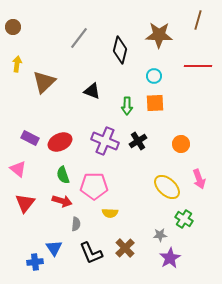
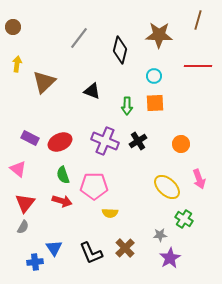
gray semicircle: moved 53 px left, 3 px down; rotated 24 degrees clockwise
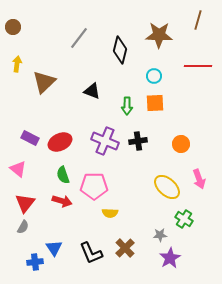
black cross: rotated 24 degrees clockwise
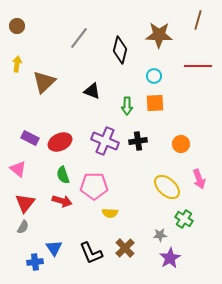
brown circle: moved 4 px right, 1 px up
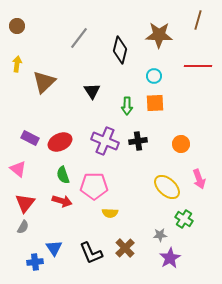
black triangle: rotated 36 degrees clockwise
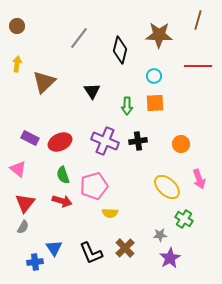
pink pentagon: rotated 16 degrees counterclockwise
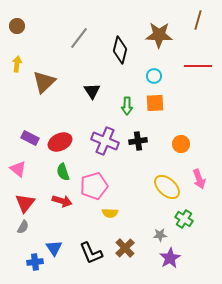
green semicircle: moved 3 px up
